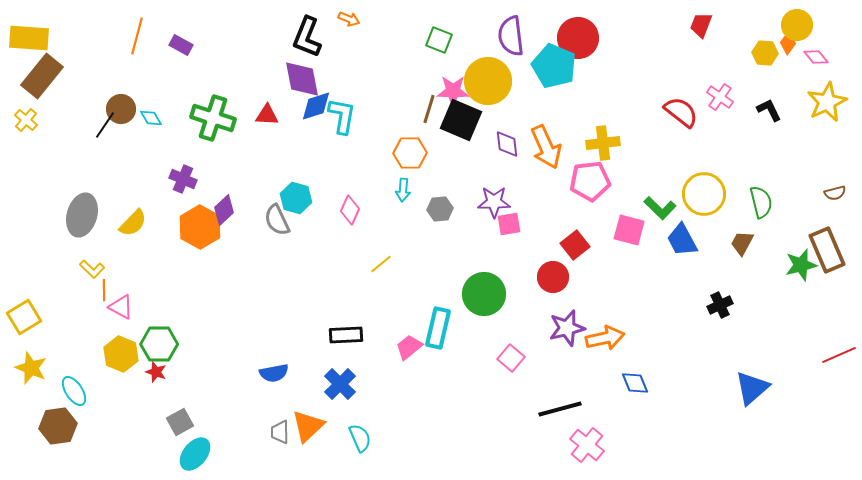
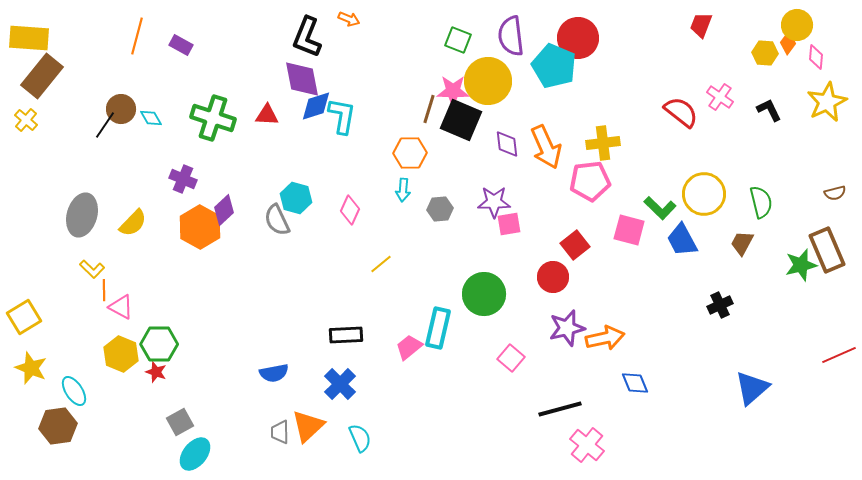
green square at (439, 40): moved 19 px right
pink diamond at (816, 57): rotated 45 degrees clockwise
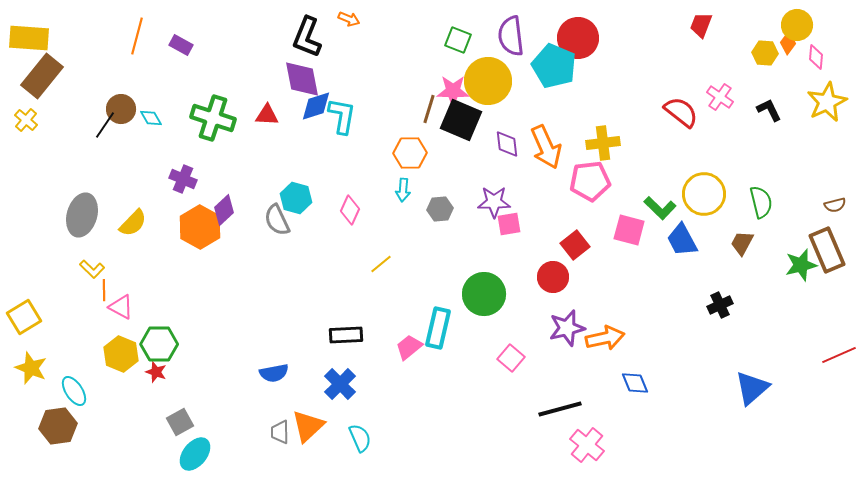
brown semicircle at (835, 193): moved 12 px down
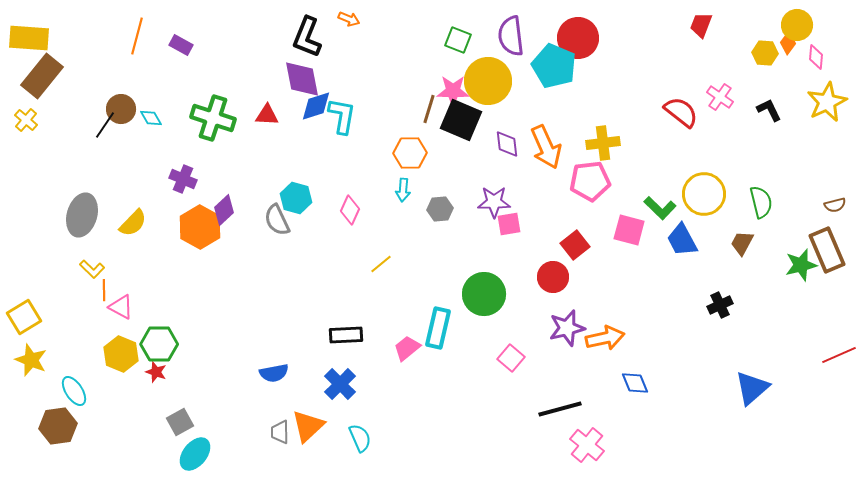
pink trapezoid at (409, 347): moved 2 px left, 1 px down
yellow star at (31, 368): moved 8 px up
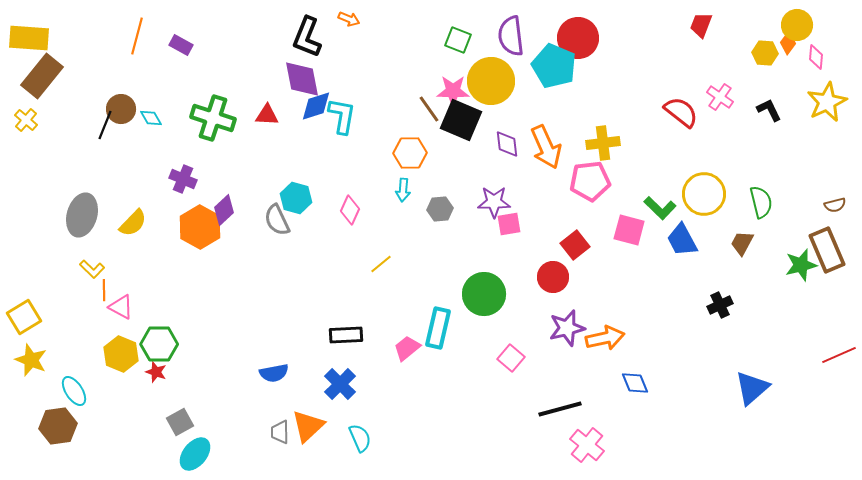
yellow circle at (488, 81): moved 3 px right
brown line at (429, 109): rotated 52 degrees counterclockwise
black line at (105, 125): rotated 12 degrees counterclockwise
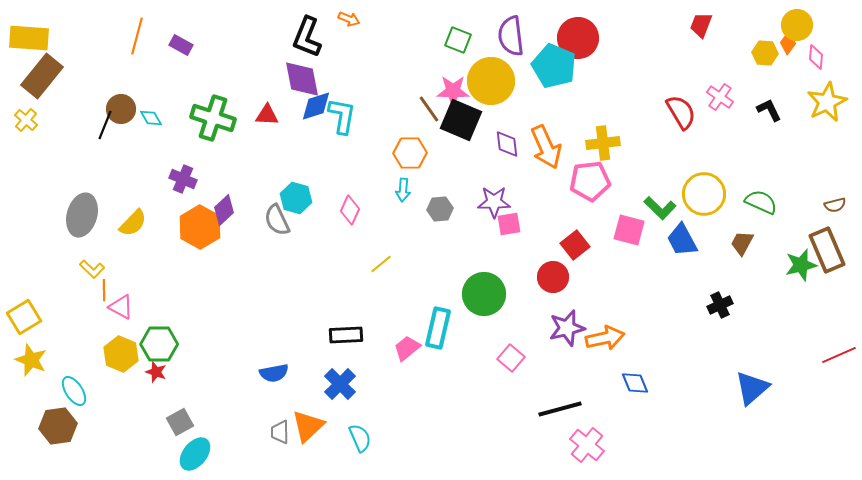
red semicircle at (681, 112): rotated 21 degrees clockwise
green semicircle at (761, 202): rotated 52 degrees counterclockwise
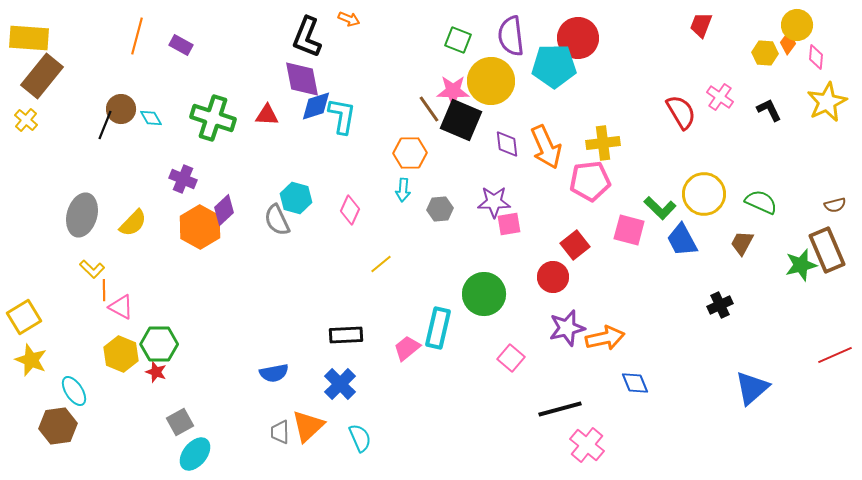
cyan pentagon at (554, 66): rotated 24 degrees counterclockwise
red line at (839, 355): moved 4 px left
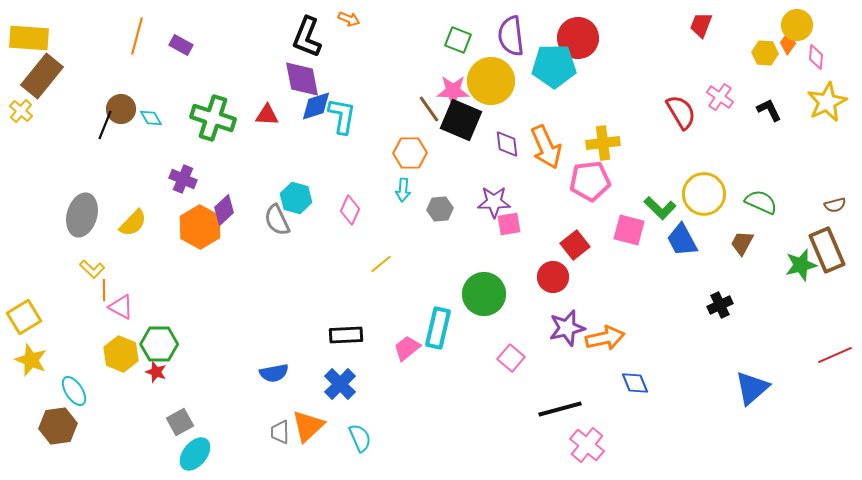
yellow cross at (26, 120): moved 5 px left, 9 px up
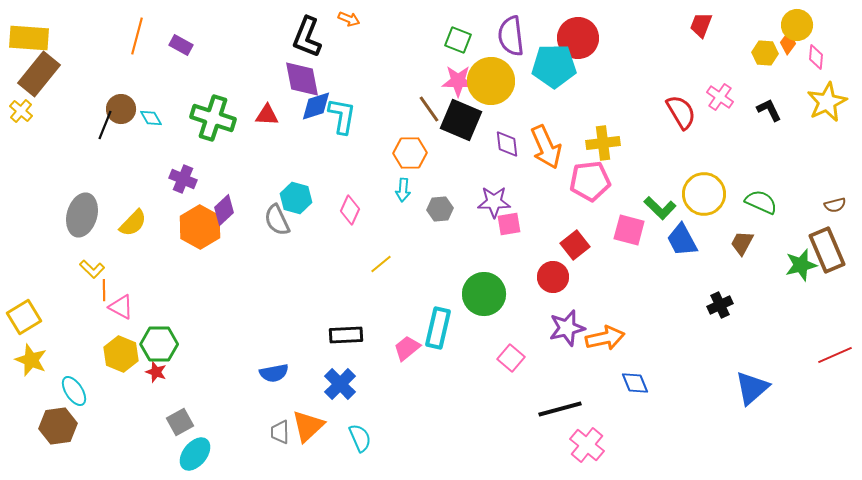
brown rectangle at (42, 76): moved 3 px left, 2 px up
pink star at (453, 91): moved 5 px right, 10 px up
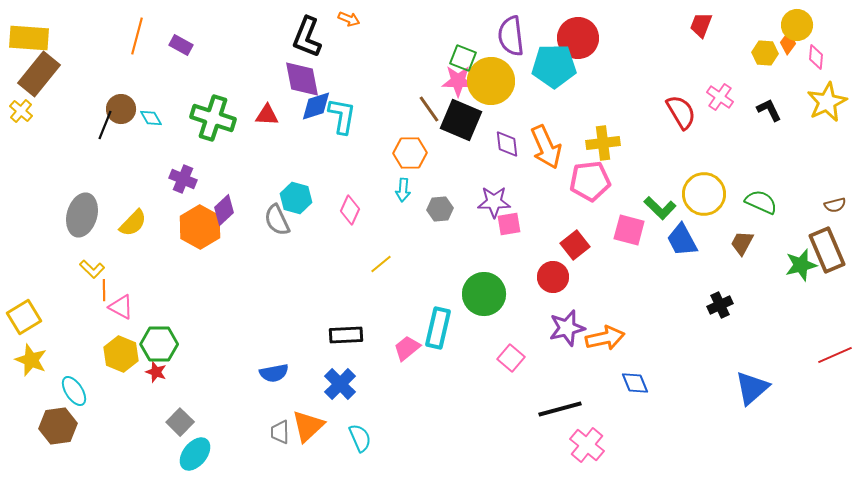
green square at (458, 40): moved 5 px right, 18 px down
gray square at (180, 422): rotated 16 degrees counterclockwise
